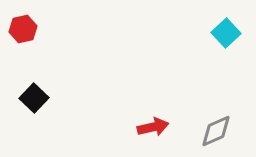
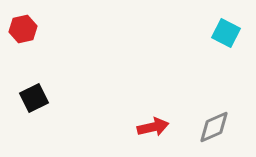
cyan square: rotated 20 degrees counterclockwise
black square: rotated 20 degrees clockwise
gray diamond: moved 2 px left, 4 px up
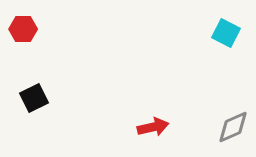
red hexagon: rotated 12 degrees clockwise
gray diamond: moved 19 px right
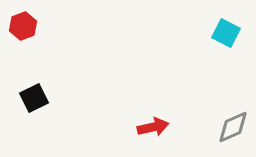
red hexagon: moved 3 px up; rotated 20 degrees counterclockwise
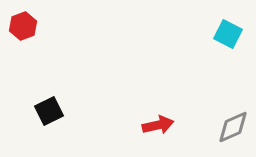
cyan square: moved 2 px right, 1 px down
black square: moved 15 px right, 13 px down
red arrow: moved 5 px right, 2 px up
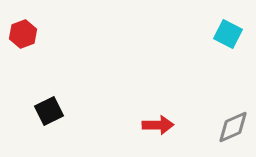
red hexagon: moved 8 px down
red arrow: rotated 12 degrees clockwise
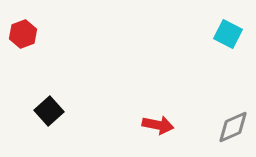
black square: rotated 16 degrees counterclockwise
red arrow: rotated 12 degrees clockwise
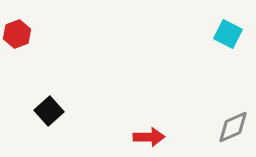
red hexagon: moved 6 px left
red arrow: moved 9 px left, 12 px down; rotated 12 degrees counterclockwise
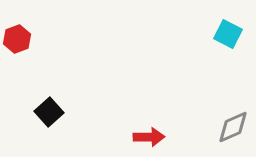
red hexagon: moved 5 px down
black square: moved 1 px down
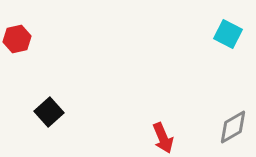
red hexagon: rotated 8 degrees clockwise
gray diamond: rotated 6 degrees counterclockwise
red arrow: moved 14 px right, 1 px down; rotated 68 degrees clockwise
